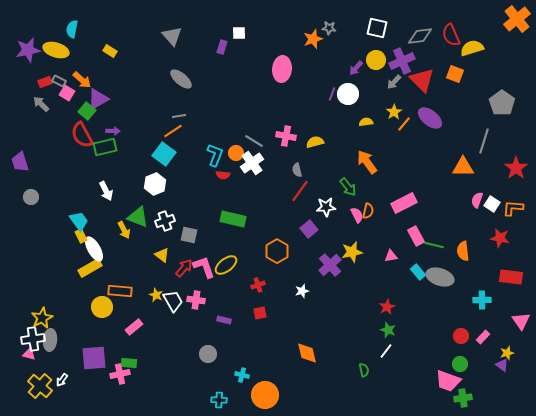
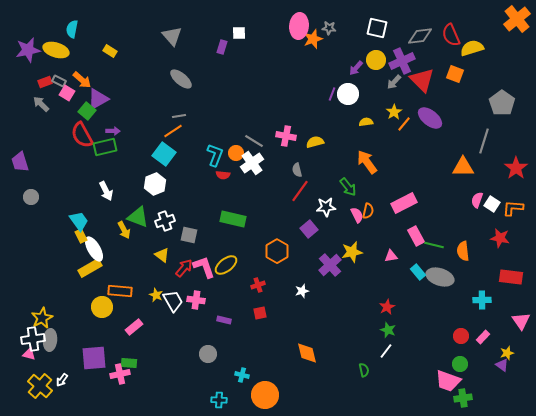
pink ellipse at (282, 69): moved 17 px right, 43 px up
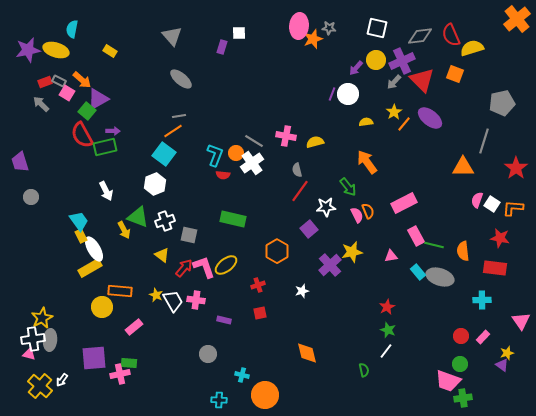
gray pentagon at (502, 103): rotated 25 degrees clockwise
orange semicircle at (368, 211): rotated 35 degrees counterclockwise
red rectangle at (511, 277): moved 16 px left, 9 px up
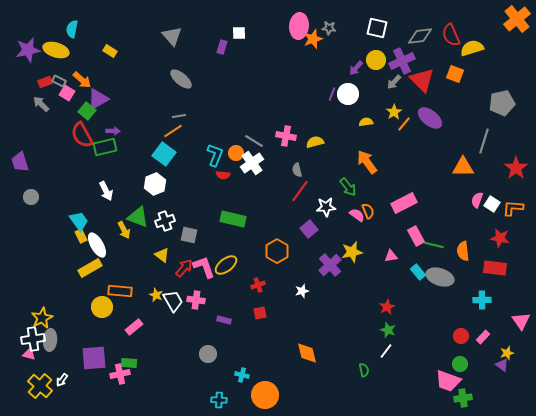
pink semicircle at (357, 215): rotated 28 degrees counterclockwise
white ellipse at (94, 249): moved 3 px right, 4 px up
